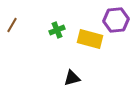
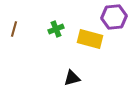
purple hexagon: moved 2 px left, 3 px up
brown line: moved 2 px right, 4 px down; rotated 14 degrees counterclockwise
green cross: moved 1 px left, 1 px up
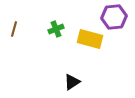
black triangle: moved 4 px down; rotated 18 degrees counterclockwise
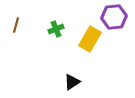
brown line: moved 2 px right, 4 px up
yellow rectangle: rotated 75 degrees counterclockwise
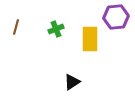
purple hexagon: moved 2 px right
brown line: moved 2 px down
yellow rectangle: rotated 30 degrees counterclockwise
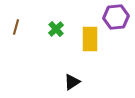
green cross: rotated 21 degrees counterclockwise
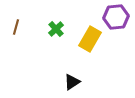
yellow rectangle: rotated 30 degrees clockwise
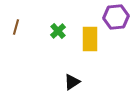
green cross: moved 2 px right, 2 px down
yellow rectangle: rotated 30 degrees counterclockwise
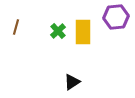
yellow rectangle: moved 7 px left, 7 px up
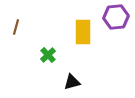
green cross: moved 10 px left, 24 px down
black triangle: rotated 18 degrees clockwise
